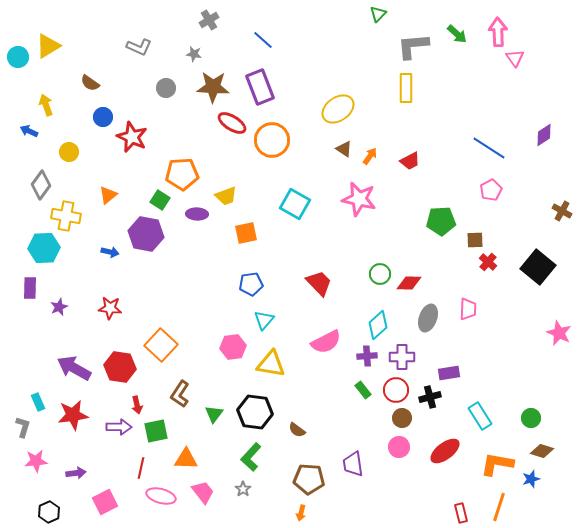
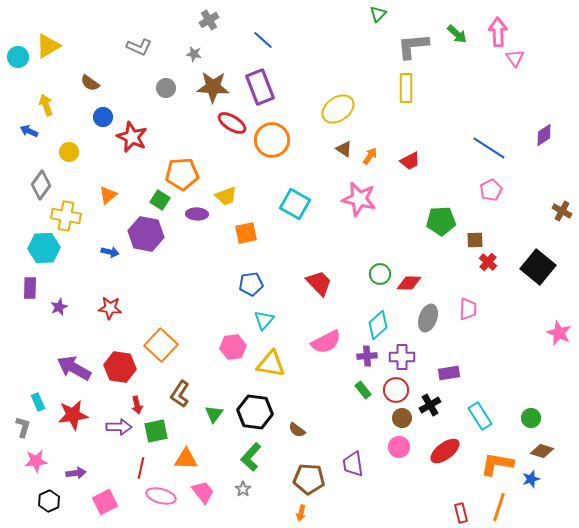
black cross at (430, 397): moved 8 px down; rotated 15 degrees counterclockwise
black hexagon at (49, 512): moved 11 px up
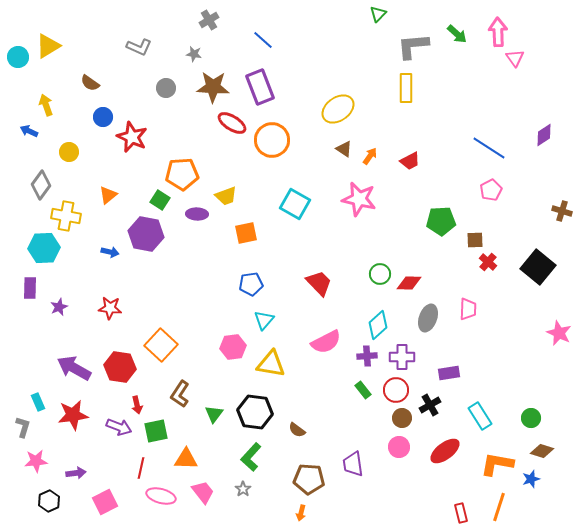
brown cross at (562, 211): rotated 12 degrees counterclockwise
purple arrow at (119, 427): rotated 20 degrees clockwise
